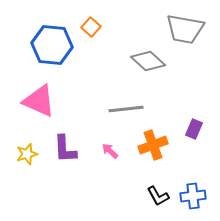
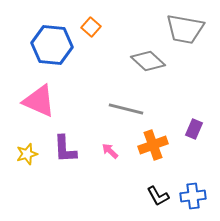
gray line: rotated 20 degrees clockwise
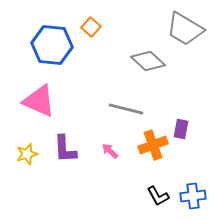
gray trapezoid: rotated 21 degrees clockwise
purple rectangle: moved 13 px left; rotated 12 degrees counterclockwise
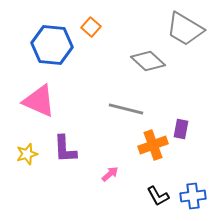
pink arrow: moved 23 px down; rotated 96 degrees clockwise
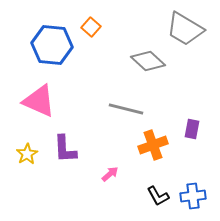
purple rectangle: moved 11 px right
yellow star: rotated 15 degrees counterclockwise
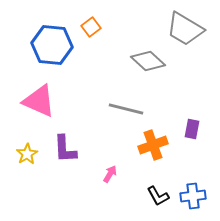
orange square: rotated 12 degrees clockwise
pink arrow: rotated 18 degrees counterclockwise
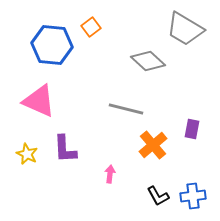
orange cross: rotated 20 degrees counterclockwise
yellow star: rotated 15 degrees counterclockwise
pink arrow: rotated 24 degrees counterclockwise
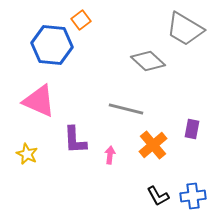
orange square: moved 10 px left, 7 px up
purple L-shape: moved 10 px right, 9 px up
pink arrow: moved 19 px up
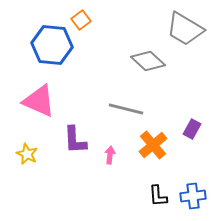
purple rectangle: rotated 18 degrees clockwise
black L-shape: rotated 25 degrees clockwise
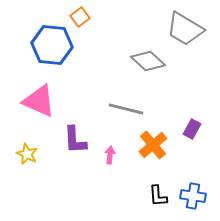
orange square: moved 1 px left, 3 px up
blue cross: rotated 15 degrees clockwise
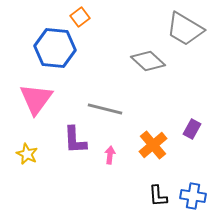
blue hexagon: moved 3 px right, 3 px down
pink triangle: moved 3 px left, 2 px up; rotated 42 degrees clockwise
gray line: moved 21 px left
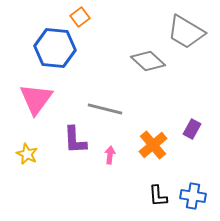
gray trapezoid: moved 1 px right, 3 px down
